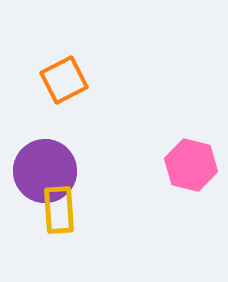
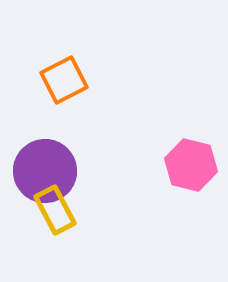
yellow rectangle: moved 4 px left; rotated 24 degrees counterclockwise
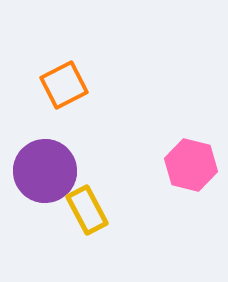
orange square: moved 5 px down
yellow rectangle: moved 32 px right
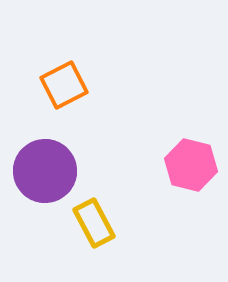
yellow rectangle: moved 7 px right, 13 px down
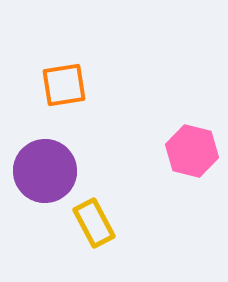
orange square: rotated 18 degrees clockwise
pink hexagon: moved 1 px right, 14 px up
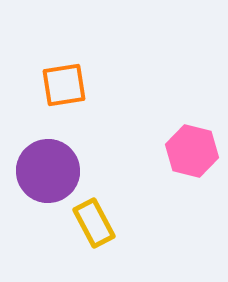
purple circle: moved 3 px right
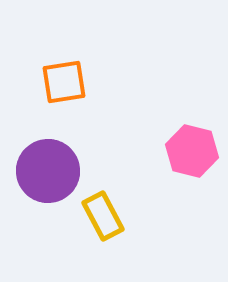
orange square: moved 3 px up
yellow rectangle: moved 9 px right, 7 px up
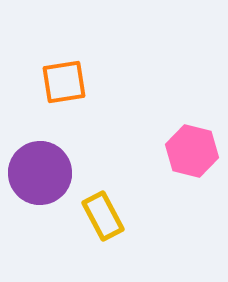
purple circle: moved 8 px left, 2 px down
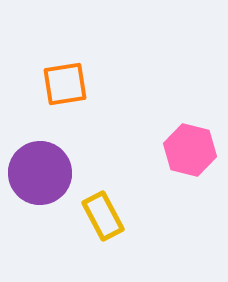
orange square: moved 1 px right, 2 px down
pink hexagon: moved 2 px left, 1 px up
